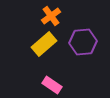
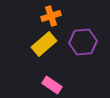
orange cross: rotated 18 degrees clockwise
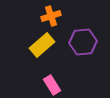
yellow rectangle: moved 2 px left, 1 px down
pink rectangle: rotated 24 degrees clockwise
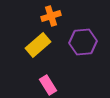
yellow rectangle: moved 4 px left
pink rectangle: moved 4 px left
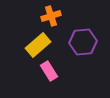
pink rectangle: moved 1 px right, 14 px up
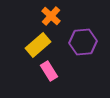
orange cross: rotated 30 degrees counterclockwise
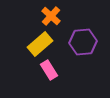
yellow rectangle: moved 2 px right, 1 px up
pink rectangle: moved 1 px up
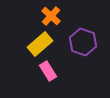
purple hexagon: rotated 24 degrees clockwise
pink rectangle: moved 1 px left, 1 px down
